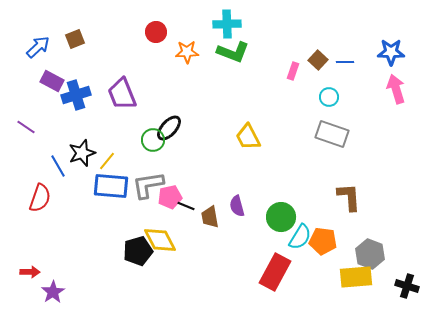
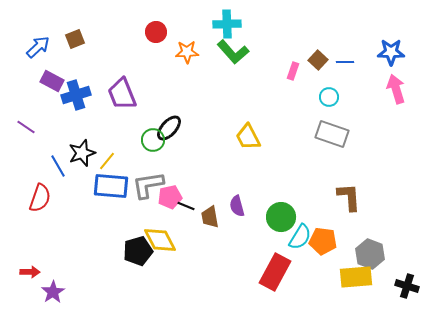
green L-shape at (233, 52): rotated 28 degrees clockwise
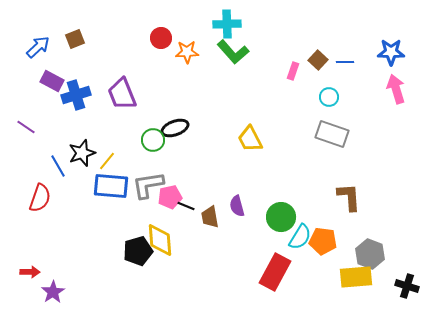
red circle at (156, 32): moved 5 px right, 6 px down
black ellipse at (169, 128): moved 6 px right; rotated 28 degrees clockwise
yellow trapezoid at (248, 137): moved 2 px right, 2 px down
yellow diamond at (160, 240): rotated 24 degrees clockwise
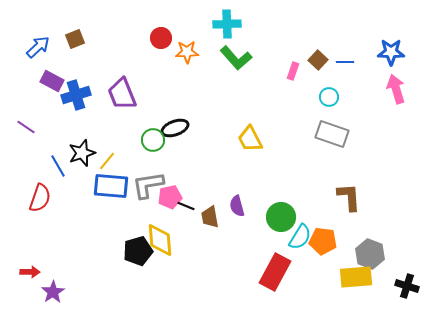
green L-shape at (233, 52): moved 3 px right, 6 px down
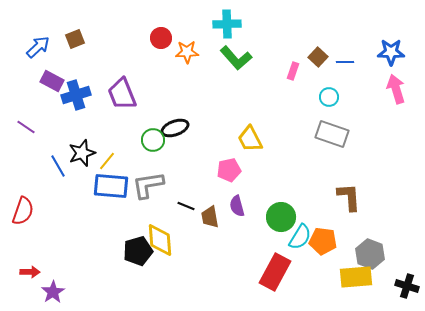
brown square at (318, 60): moved 3 px up
pink pentagon at (170, 197): moved 59 px right, 27 px up
red semicircle at (40, 198): moved 17 px left, 13 px down
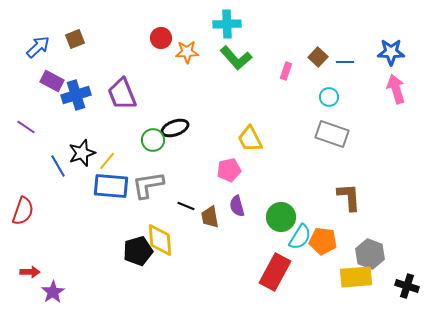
pink rectangle at (293, 71): moved 7 px left
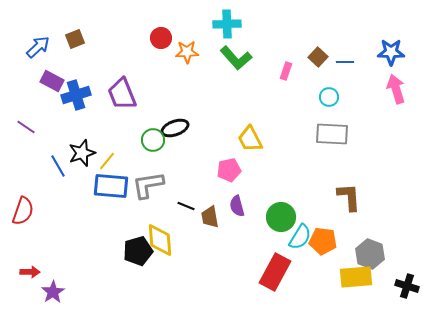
gray rectangle at (332, 134): rotated 16 degrees counterclockwise
